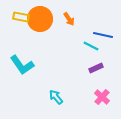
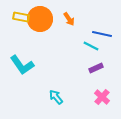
blue line: moved 1 px left, 1 px up
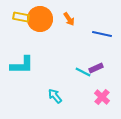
cyan line: moved 8 px left, 26 px down
cyan L-shape: rotated 55 degrees counterclockwise
cyan arrow: moved 1 px left, 1 px up
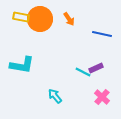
cyan L-shape: rotated 10 degrees clockwise
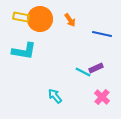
orange arrow: moved 1 px right, 1 px down
cyan L-shape: moved 2 px right, 14 px up
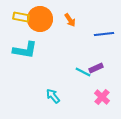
blue line: moved 2 px right; rotated 18 degrees counterclockwise
cyan L-shape: moved 1 px right, 1 px up
cyan arrow: moved 2 px left
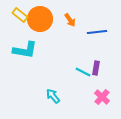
yellow rectangle: moved 1 px left, 2 px up; rotated 28 degrees clockwise
blue line: moved 7 px left, 2 px up
purple rectangle: rotated 56 degrees counterclockwise
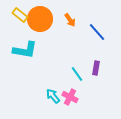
blue line: rotated 54 degrees clockwise
cyan line: moved 6 px left, 2 px down; rotated 28 degrees clockwise
pink cross: moved 32 px left; rotated 14 degrees counterclockwise
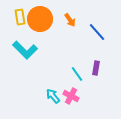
yellow rectangle: moved 2 px down; rotated 42 degrees clockwise
cyan L-shape: rotated 35 degrees clockwise
pink cross: moved 1 px right, 1 px up
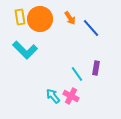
orange arrow: moved 2 px up
blue line: moved 6 px left, 4 px up
